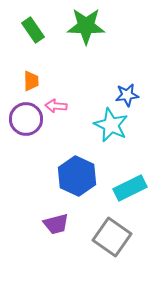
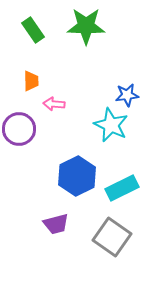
pink arrow: moved 2 px left, 2 px up
purple circle: moved 7 px left, 10 px down
blue hexagon: rotated 9 degrees clockwise
cyan rectangle: moved 8 px left
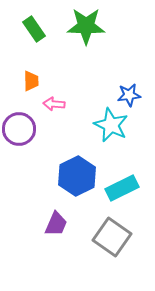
green rectangle: moved 1 px right, 1 px up
blue star: moved 2 px right
purple trapezoid: rotated 52 degrees counterclockwise
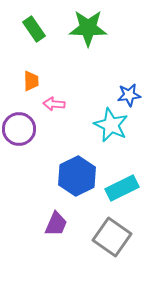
green star: moved 2 px right, 2 px down
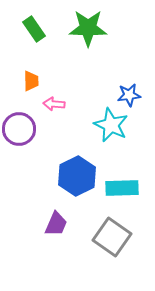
cyan rectangle: rotated 24 degrees clockwise
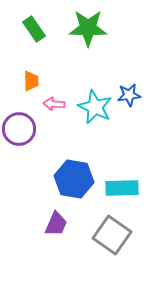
cyan star: moved 16 px left, 18 px up
blue hexagon: moved 3 px left, 3 px down; rotated 24 degrees counterclockwise
gray square: moved 2 px up
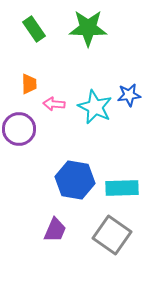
orange trapezoid: moved 2 px left, 3 px down
blue hexagon: moved 1 px right, 1 px down
purple trapezoid: moved 1 px left, 6 px down
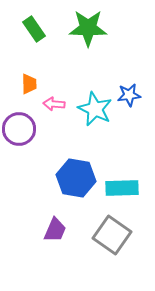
cyan star: moved 2 px down
blue hexagon: moved 1 px right, 2 px up
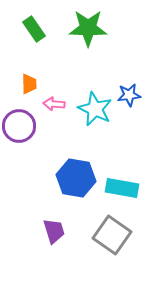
purple circle: moved 3 px up
cyan rectangle: rotated 12 degrees clockwise
purple trapezoid: moved 1 px left, 1 px down; rotated 40 degrees counterclockwise
